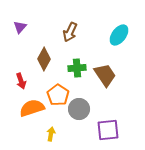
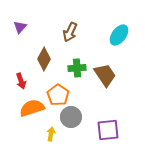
gray circle: moved 8 px left, 8 px down
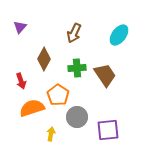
brown arrow: moved 4 px right, 1 px down
gray circle: moved 6 px right
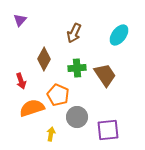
purple triangle: moved 7 px up
orange pentagon: rotated 10 degrees counterclockwise
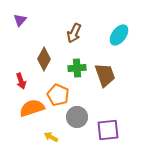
brown trapezoid: rotated 15 degrees clockwise
yellow arrow: moved 3 px down; rotated 72 degrees counterclockwise
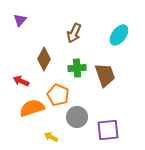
red arrow: rotated 133 degrees clockwise
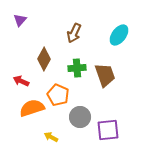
gray circle: moved 3 px right
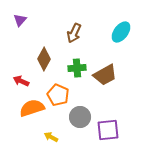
cyan ellipse: moved 2 px right, 3 px up
brown trapezoid: rotated 80 degrees clockwise
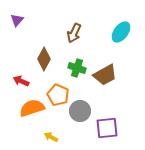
purple triangle: moved 3 px left
green cross: rotated 24 degrees clockwise
gray circle: moved 6 px up
purple square: moved 1 px left, 2 px up
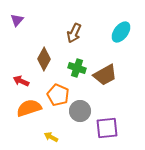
orange semicircle: moved 3 px left
